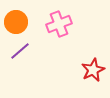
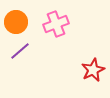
pink cross: moved 3 px left
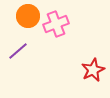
orange circle: moved 12 px right, 6 px up
purple line: moved 2 px left
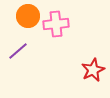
pink cross: rotated 15 degrees clockwise
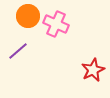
pink cross: rotated 30 degrees clockwise
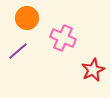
orange circle: moved 1 px left, 2 px down
pink cross: moved 7 px right, 14 px down
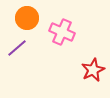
pink cross: moved 1 px left, 6 px up
purple line: moved 1 px left, 3 px up
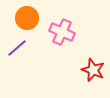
red star: rotated 25 degrees counterclockwise
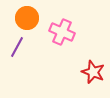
purple line: moved 1 px up; rotated 20 degrees counterclockwise
red star: moved 2 px down
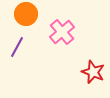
orange circle: moved 1 px left, 4 px up
pink cross: rotated 25 degrees clockwise
